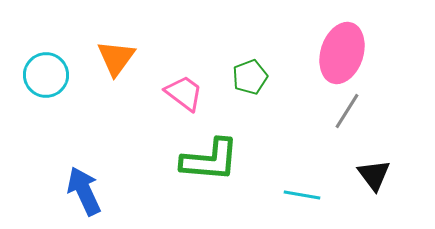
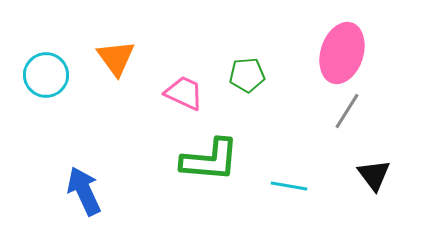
orange triangle: rotated 12 degrees counterclockwise
green pentagon: moved 3 px left, 2 px up; rotated 16 degrees clockwise
pink trapezoid: rotated 12 degrees counterclockwise
cyan line: moved 13 px left, 9 px up
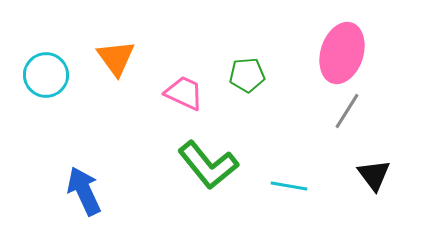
green L-shape: moved 2 px left, 5 px down; rotated 46 degrees clockwise
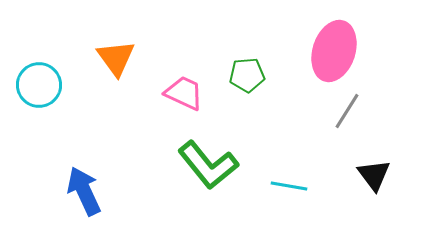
pink ellipse: moved 8 px left, 2 px up
cyan circle: moved 7 px left, 10 px down
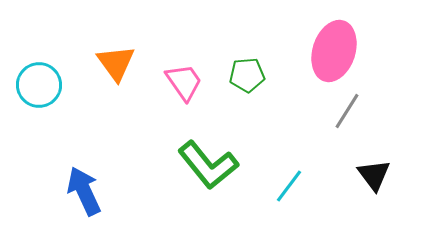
orange triangle: moved 5 px down
pink trapezoid: moved 11 px up; rotated 30 degrees clockwise
cyan line: rotated 63 degrees counterclockwise
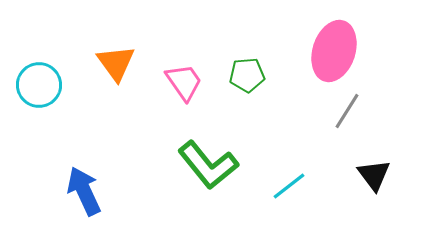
cyan line: rotated 15 degrees clockwise
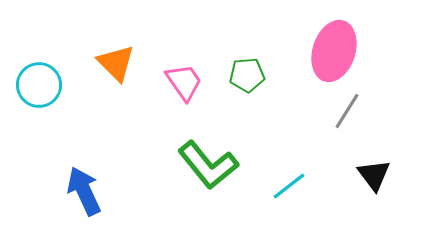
orange triangle: rotated 9 degrees counterclockwise
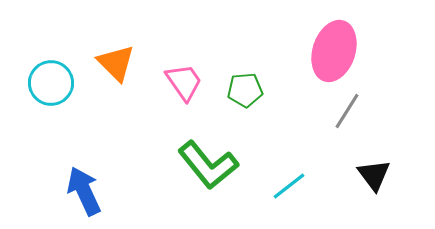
green pentagon: moved 2 px left, 15 px down
cyan circle: moved 12 px right, 2 px up
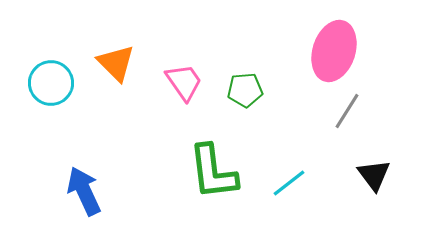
green L-shape: moved 5 px right, 7 px down; rotated 32 degrees clockwise
cyan line: moved 3 px up
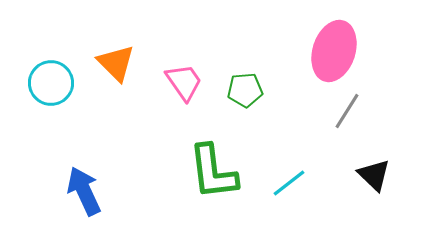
black triangle: rotated 9 degrees counterclockwise
